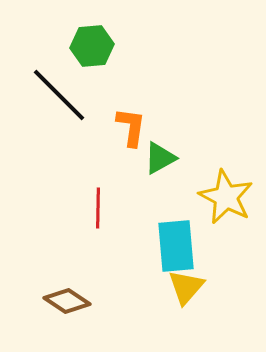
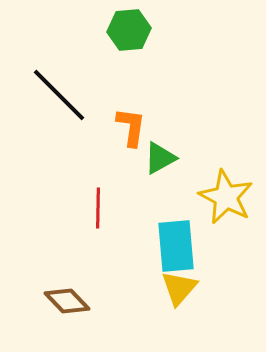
green hexagon: moved 37 px right, 16 px up
yellow triangle: moved 7 px left, 1 px down
brown diamond: rotated 12 degrees clockwise
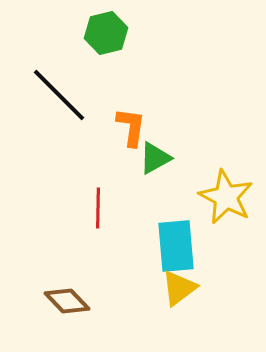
green hexagon: moved 23 px left, 3 px down; rotated 9 degrees counterclockwise
green triangle: moved 5 px left
yellow triangle: rotated 12 degrees clockwise
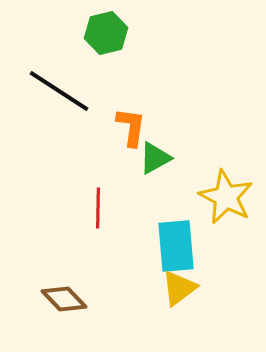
black line: moved 4 px up; rotated 12 degrees counterclockwise
brown diamond: moved 3 px left, 2 px up
